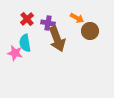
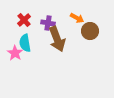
red cross: moved 3 px left, 1 px down
pink star: rotated 21 degrees clockwise
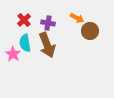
brown arrow: moved 10 px left, 6 px down
pink star: moved 2 px left, 1 px down
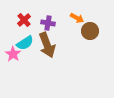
cyan semicircle: rotated 114 degrees counterclockwise
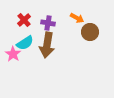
brown circle: moved 1 px down
brown arrow: rotated 30 degrees clockwise
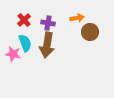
orange arrow: rotated 40 degrees counterclockwise
cyan semicircle: rotated 78 degrees counterclockwise
pink star: rotated 21 degrees counterclockwise
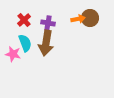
orange arrow: moved 1 px right, 1 px down
brown circle: moved 14 px up
brown arrow: moved 1 px left, 2 px up
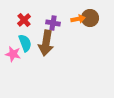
purple cross: moved 5 px right
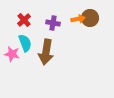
brown arrow: moved 9 px down
pink star: moved 1 px left
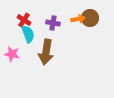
red cross: rotated 16 degrees counterclockwise
cyan semicircle: moved 3 px right, 9 px up
